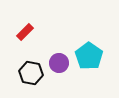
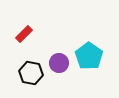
red rectangle: moved 1 px left, 2 px down
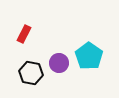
red rectangle: rotated 18 degrees counterclockwise
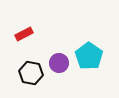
red rectangle: rotated 36 degrees clockwise
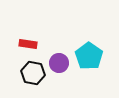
red rectangle: moved 4 px right, 10 px down; rotated 36 degrees clockwise
black hexagon: moved 2 px right
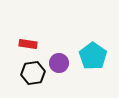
cyan pentagon: moved 4 px right
black hexagon: rotated 20 degrees counterclockwise
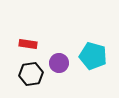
cyan pentagon: rotated 20 degrees counterclockwise
black hexagon: moved 2 px left, 1 px down
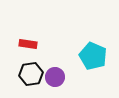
cyan pentagon: rotated 8 degrees clockwise
purple circle: moved 4 px left, 14 px down
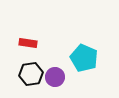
red rectangle: moved 1 px up
cyan pentagon: moved 9 px left, 2 px down
